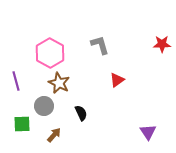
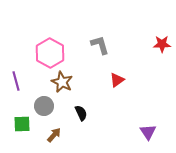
brown star: moved 3 px right, 1 px up
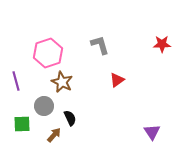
pink hexagon: moved 2 px left; rotated 12 degrees clockwise
black semicircle: moved 11 px left, 5 px down
purple triangle: moved 4 px right
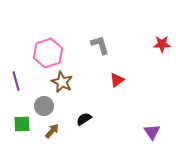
black semicircle: moved 14 px right, 1 px down; rotated 98 degrees counterclockwise
brown arrow: moved 2 px left, 4 px up
